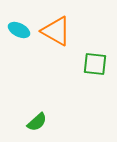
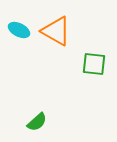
green square: moved 1 px left
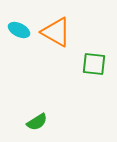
orange triangle: moved 1 px down
green semicircle: rotated 10 degrees clockwise
